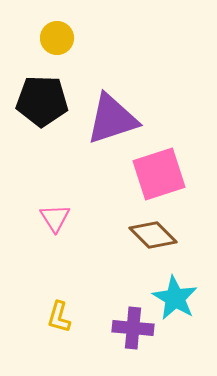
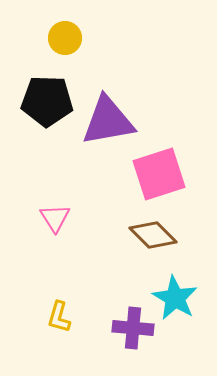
yellow circle: moved 8 px right
black pentagon: moved 5 px right
purple triangle: moved 4 px left, 2 px down; rotated 8 degrees clockwise
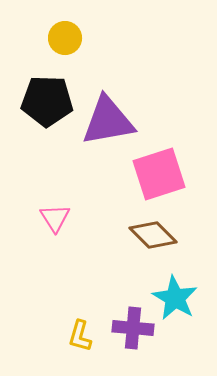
yellow L-shape: moved 21 px right, 19 px down
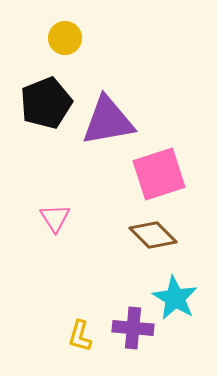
black pentagon: moved 1 px left, 2 px down; rotated 24 degrees counterclockwise
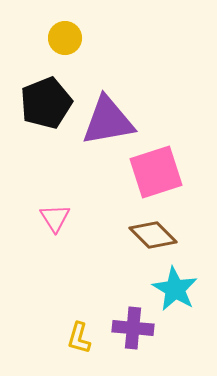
pink square: moved 3 px left, 2 px up
cyan star: moved 9 px up
yellow L-shape: moved 1 px left, 2 px down
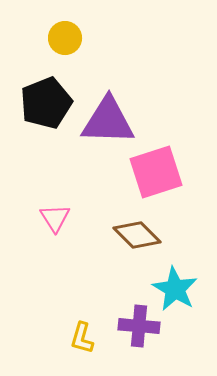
purple triangle: rotated 12 degrees clockwise
brown diamond: moved 16 px left
purple cross: moved 6 px right, 2 px up
yellow L-shape: moved 3 px right
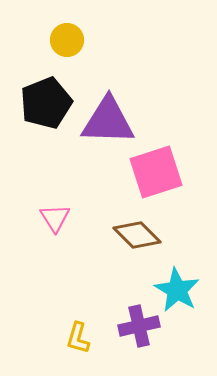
yellow circle: moved 2 px right, 2 px down
cyan star: moved 2 px right, 1 px down
purple cross: rotated 18 degrees counterclockwise
yellow L-shape: moved 4 px left
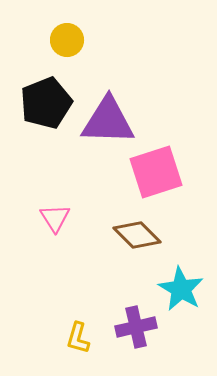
cyan star: moved 4 px right, 1 px up
purple cross: moved 3 px left, 1 px down
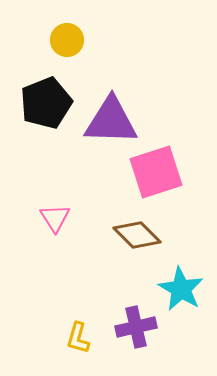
purple triangle: moved 3 px right
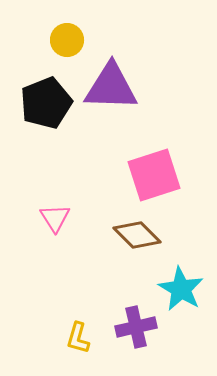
purple triangle: moved 34 px up
pink square: moved 2 px left, 3 px down
